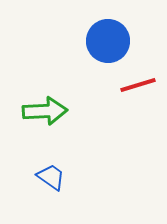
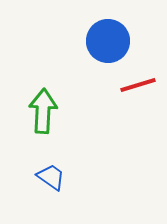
green arrow: moved 2 px left; rotated 84 degrees counterclockwise
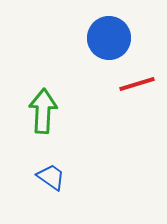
blue circle: moved 1 px right, 3 px up
red line: moved 1 px left, 1 px up
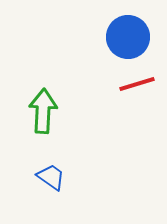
blue circle: moved 19 px right, 1 px up
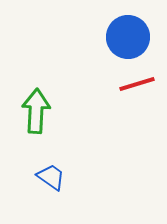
green arrow: moved 7 px left
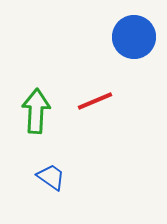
blue circle: moved 6 px right
red line: moved 42 px left, 17 px down; rotated 6 degrees counterclockwise
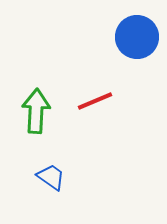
blue circle: moved 3 px right
